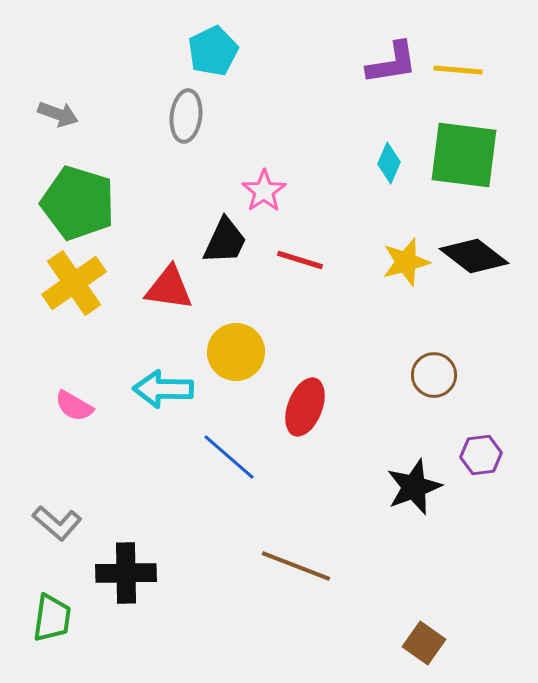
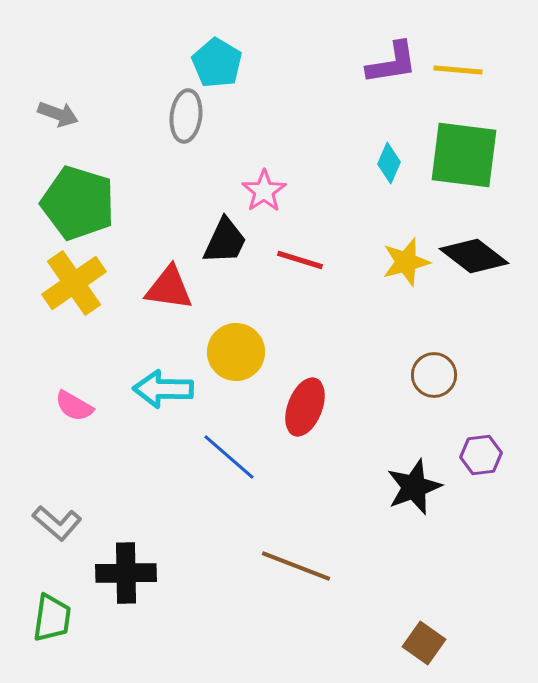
cyan pentagon: moved 4 px right, 12 px down; rotated 15 degrees counterclockwise
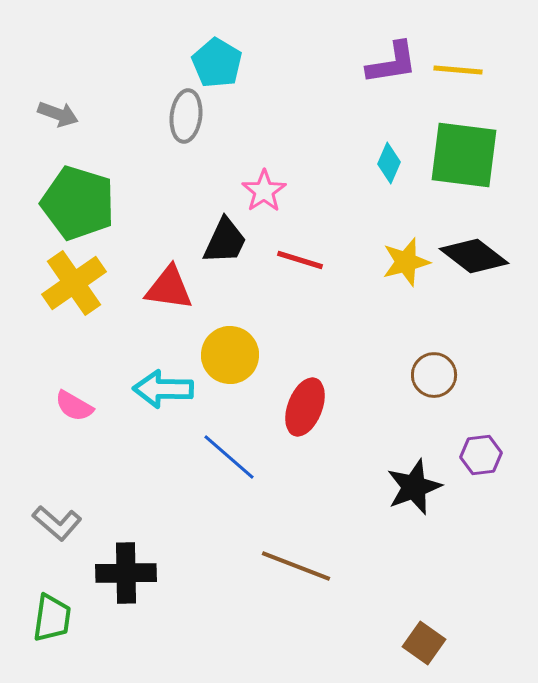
yellow circle: moved 6 px left, 3 px down
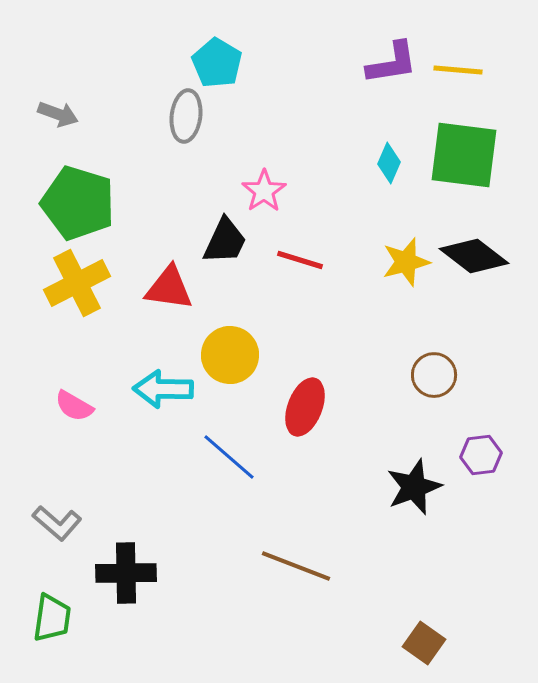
yellow cross: moved 3 px right; rotated 8 degrees clockwise
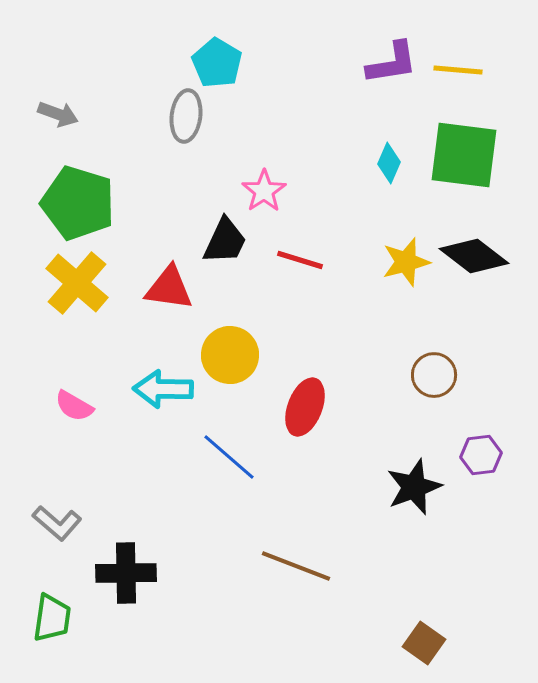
yellow cross: rotated 22 degrees counterclockwise
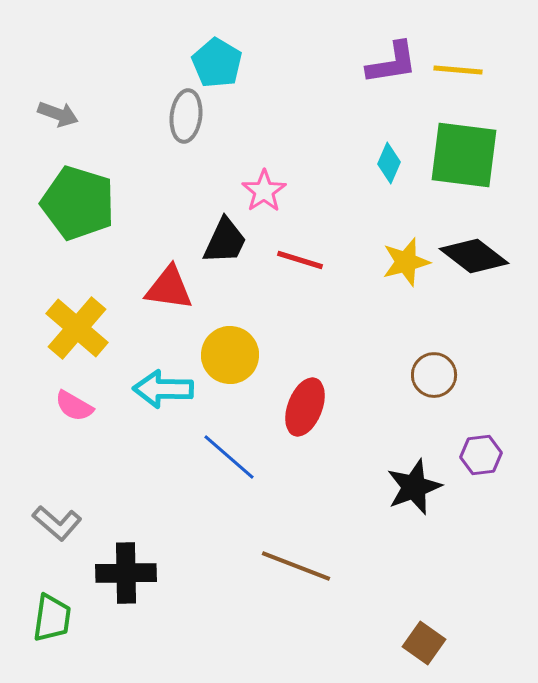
yellow cross: moved 45 px down
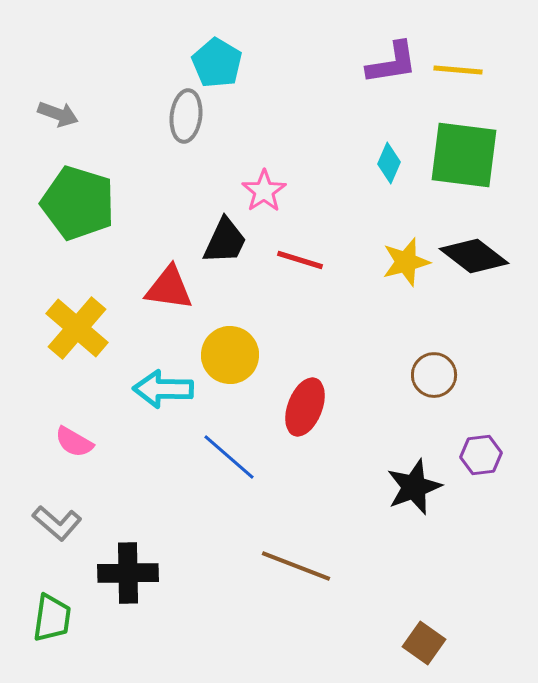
pink semicircle: moved 36 px down
black cross: moved 2 px right
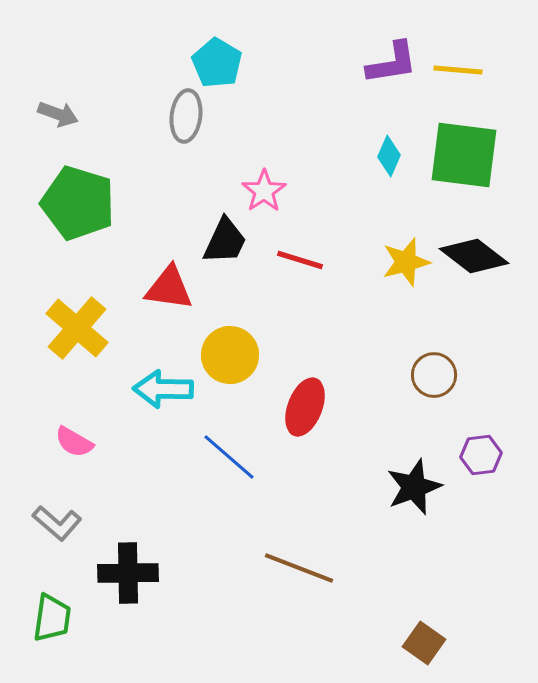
cyan diamond: moved 7 px up
brown line: moved 3 px right, 2 px down
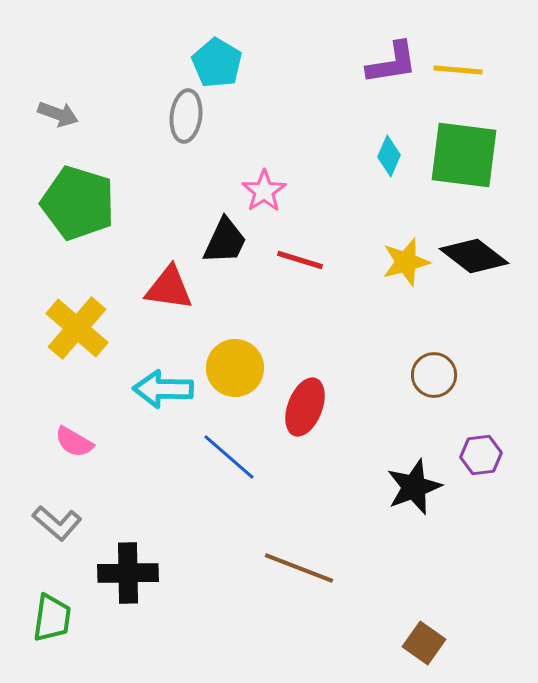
yellow circle: moved 5 px right, 13 px down
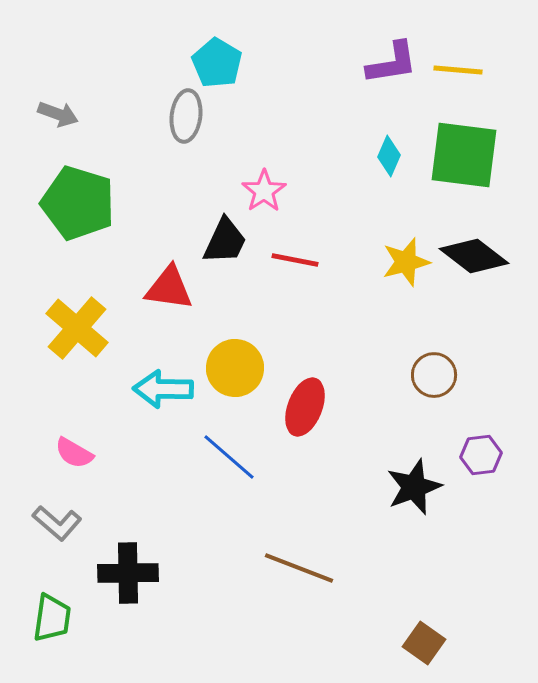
red line: moved 5 px left; rotated 6 degrees counterclockwise
pink semicircle: moved 11 px down
